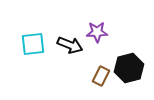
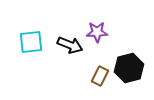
cyan square: moved 2 px left, 2 px up
brown rectangle: moved 1 px left
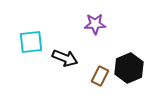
purple star: moved 2 px left, 8 px up
black arrow: moved 5 px left, 13 px down
black hexagon: rotated 8 degrees counterclockwise
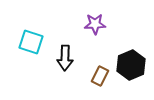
cyan square: rotated 25 degrees clockwise
black arrow: rotated 70 degrees clockwise
black hexagon: moved 2 px right, 3 px up
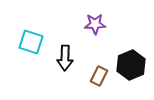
brown rectangle: moved 1 px left
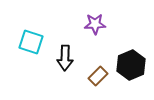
brown rectangle: moved 1 px left; rotated 18 degrees clockwise
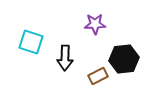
black hexagon: moved 7 px left, 6 px up; rotated 16 degrees clockwise
brown rectangle: rotated 18 degrees clockwise
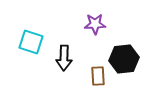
black arrow: moved 1 px left
brown rectangle: rotated 66 degrees counterclockwise
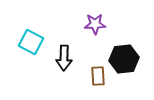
cyan square: rotated 10 degrees clockwise
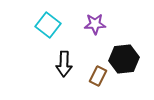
cyan square: moved 17 px right, 17 px up; rotated 10 degrees clockwise
black arrow: moved 6 px down
brown rectangle: rotated 30 degrees clockwise
